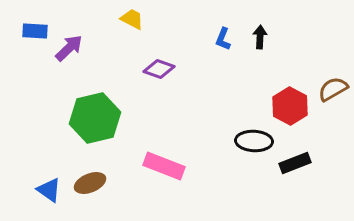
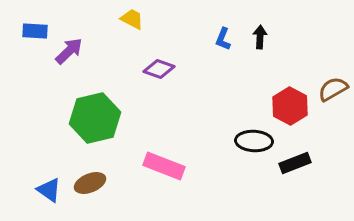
purple arrow: moved 3 px down
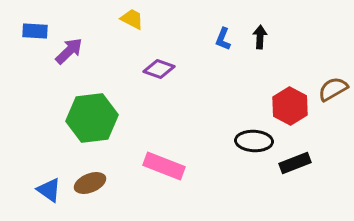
green hexagon: moved 3 px left; rotated 6 degrees clockwise
